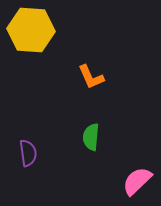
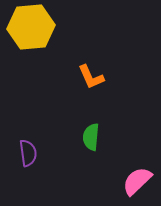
yellow hexagon: moved 3 px up; rotated 9 degrees counterclockwise
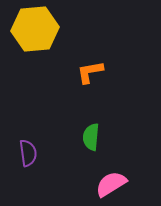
yellow hexagon: moved 4 px right, 2 px down
orange L-shape: moved 1 px left, 5 px up; rotated 104 degrees clockwise
pink semicircle: moved 26 px left, 3 px down; rotated 12 degrees clockwise
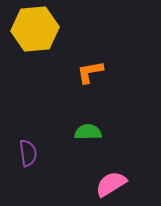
green semicircle: moved 3 px left, 5 px up; rotated 84 degrees clockwise
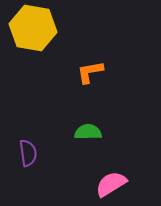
yellow hexagon: moved 2 px left, 1 px up; rotated 15 degrees clockwise
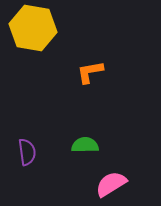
green semicircle: moved 3 px left, 13 px down
purple semicircle: moved 1 px left, 1 px up
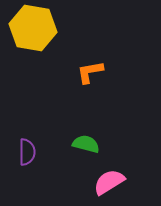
green semicircle: moved 1 px right, 1 px up; rotated 16 degrees clockwise
purple semicircle: rotated 8 degrees clockwise
pink semicircle: moved 2 px left, 2 px up
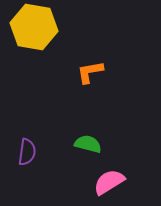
yellow hexagon: moved 1 px right, 1 px up
green semicircle: moved 2 px right
purple semicircle: rotated 8 degrees clockwise
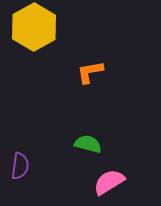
yellow hexagon: rotated 21 degrees clockwise
purple semicircle: moved 7 px left, 14 px down
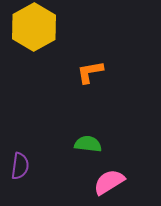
green semicircle: rotated 8 degrees counterclockwise
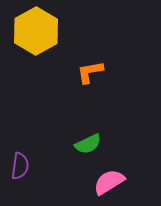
yellow hexagon: moved 2 px right, 4 px down
green semicircle: rotated 148 degrees clockwise
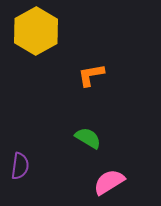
orange L-shape: moved 1 px right, 3 px down
green semicircle: moved 6 px up; rotated 124 degrees counterclockwise
